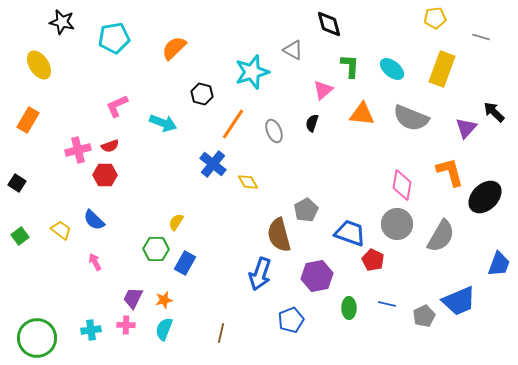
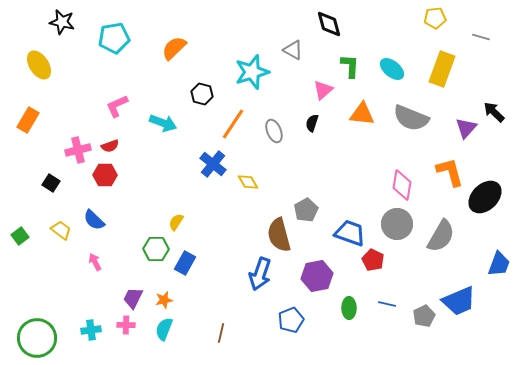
black square at (17, 183): moved 34 px right
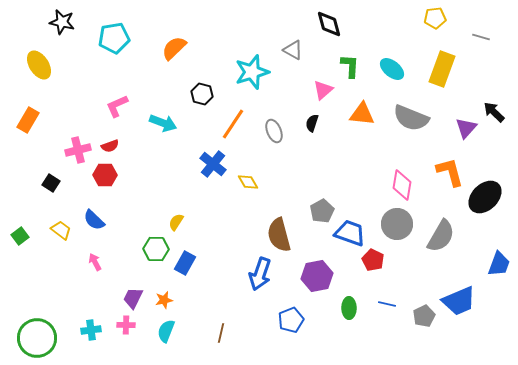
gray pentagon at (306, 210): moved 16 px right, 1 px down
cyan semicircle at (164, 329): moved 2 px right, 2 px down
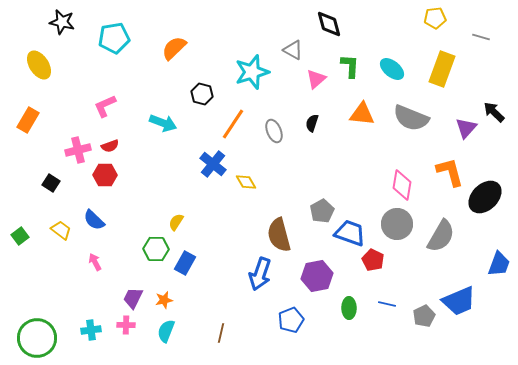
pink triangle at (323, 90): moved 7 px left, 11 px up
pink L-shape at (117, 106): moved 12 px left
yellow diamond at (248, 182): moved 2 px left
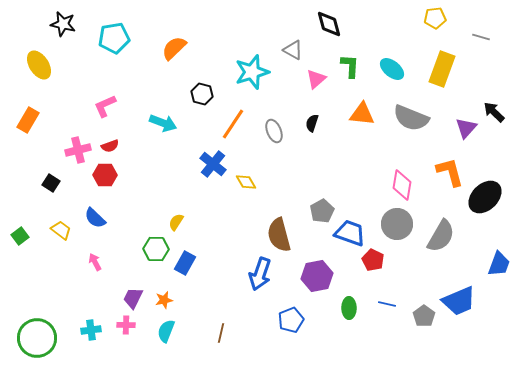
black star at (62, 22): moved 1 px right, 2 px down
blue semicircle at (94, 220): moved 1 px right, 2 px up
gray pentagon at (424, 316): rotated 10 degrees counterclockwise
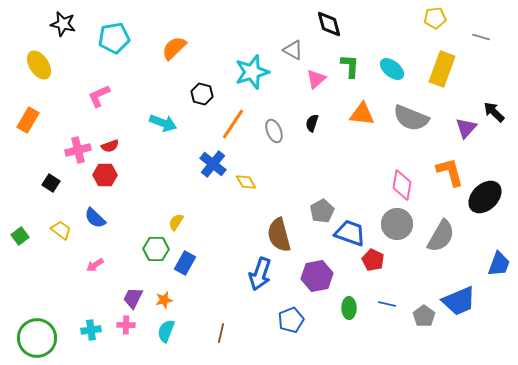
pink L-shape at (105, 106): moved 6 px left, 10 px up
pink arrow at (95, 262): moved 3 px down; rotated 96 degrees counterclockwise
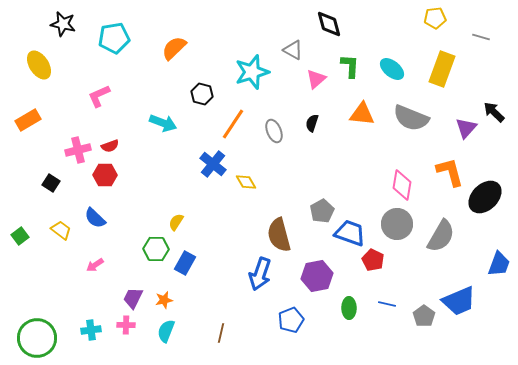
orange rectangle at (28, 120): rotated 30 degrees clockwise
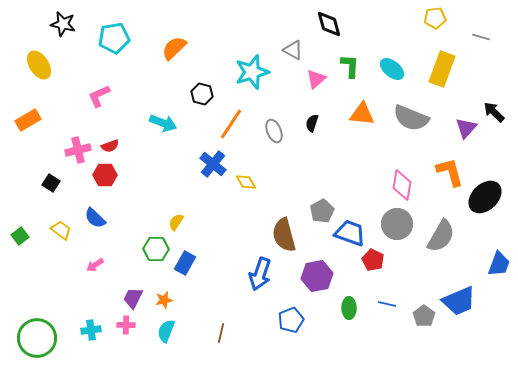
orange line at (233, 124): moved 2 px left
brown semicircle at (279, 235): moved 5 px right
